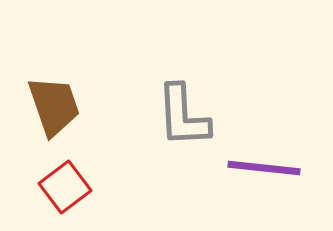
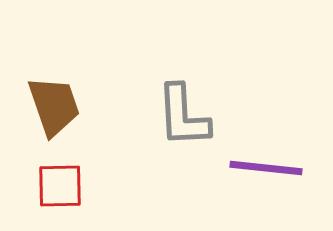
purple line: moved 2 px right
red square: moved 5 px left, 1 px up; rotated 36 degrees clockwise
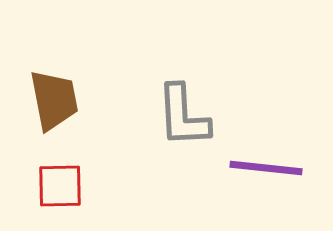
brown trapezoid: moved 6 px up; rotated 8 degrees clockwise
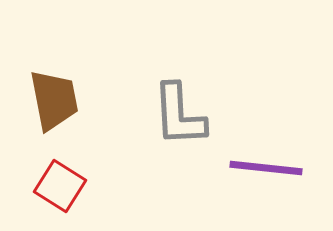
gray L-shape: moved 4 px left, 1 px up
red square: rotated 33 degrees clockwise
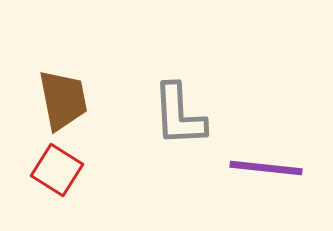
brown trapezoid: moved 9 px right
red square: moved 3 px left, 16 px up
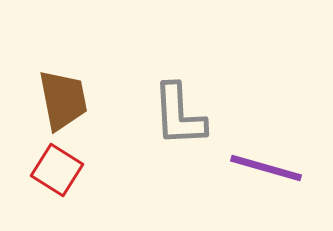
purple line: rotated 10 degrees clockwise
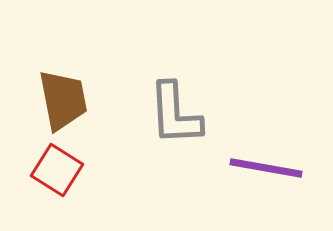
gray L-shape: moved 4 px left, 1 px up
purple line: rotated 6 degrees counterclockwise
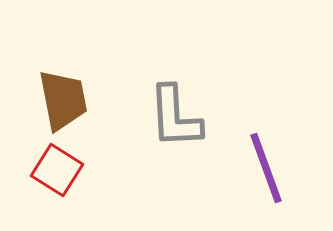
gray L-shape: moved 3 px down
purple line: rotated 60 degrees clockwise
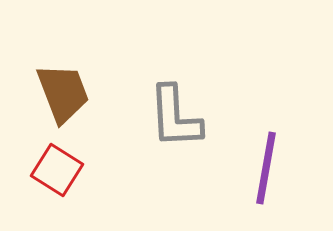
brown trapezoid: moved 7 px up; rotated 10 degrees counterclockwise
purple line: rotated 30 degrees clockwise
